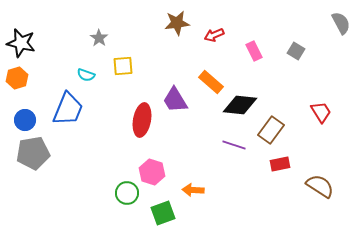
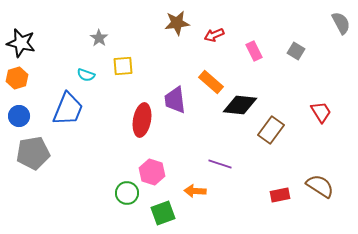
purple trapezoid: rotated 24 degrees clockwise
blue circle: moved 6 px left, 4 px up
purple line: moved 14 px left, 19 px down
red rectangle: moved 31 px down
orange arrow: moved 2 px right, 1 px down
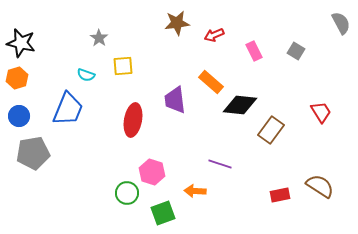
red ellipse: moved 9 px left
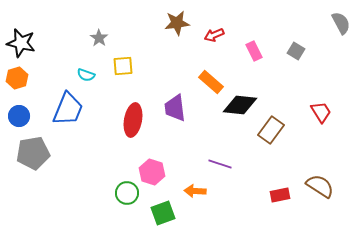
purple trapezoid: moved 8 px down
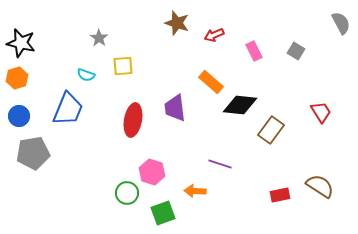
brown star: rotated 25 degrees clockwise
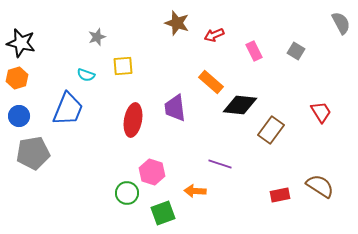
gray star: moved 2 px left, 1 px up; rotated 18 degrees clockwise
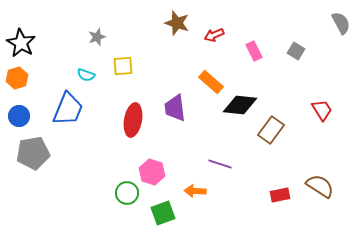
black star: rotated 16 degrees clockwise
red trapezoid: moved 1 px right, 2 px up
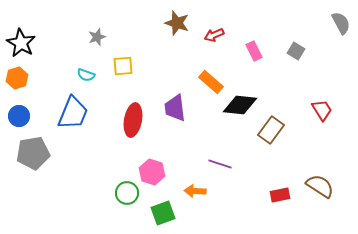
blue trapezoid: moved 5 px right, 4 px down
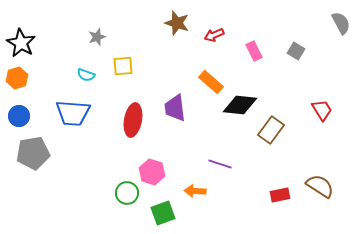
blue trapezoid: rotated 72 degrees clockwise
